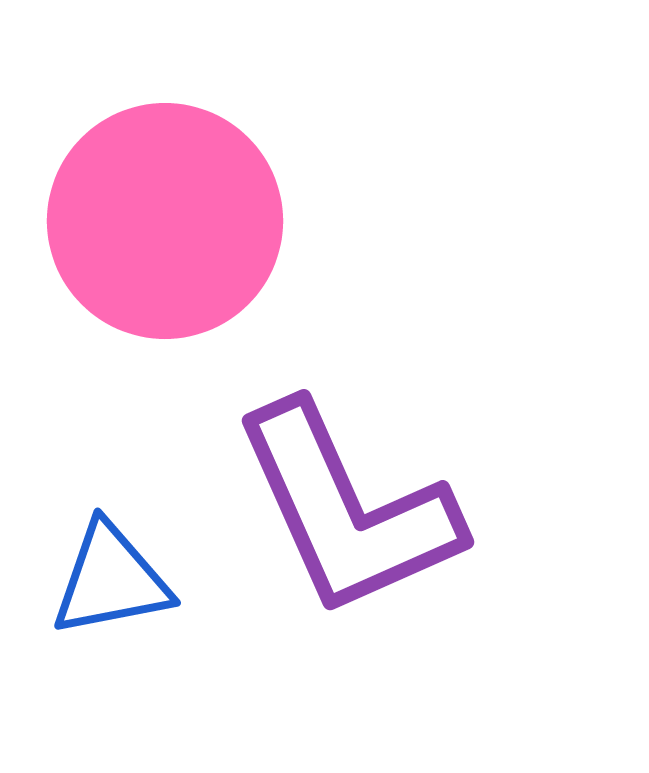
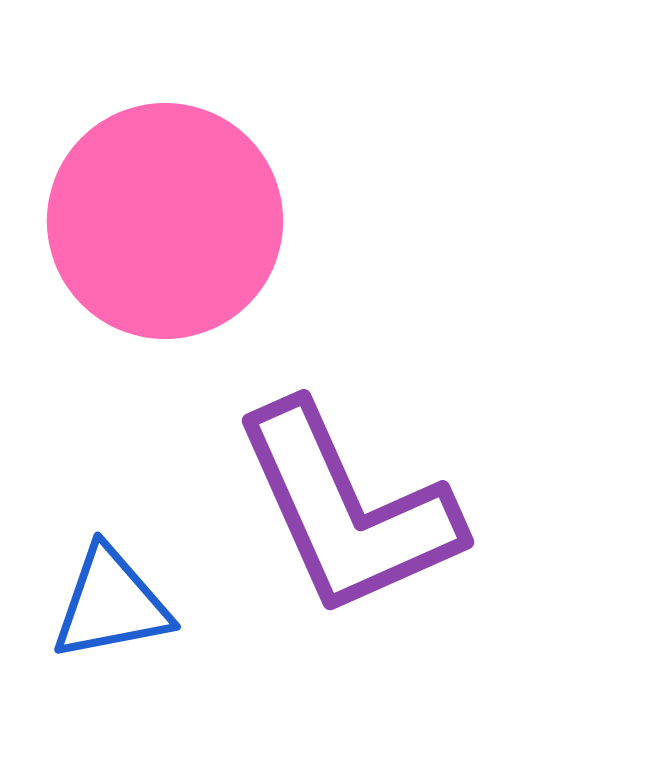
blue triangle: moved 24 px down
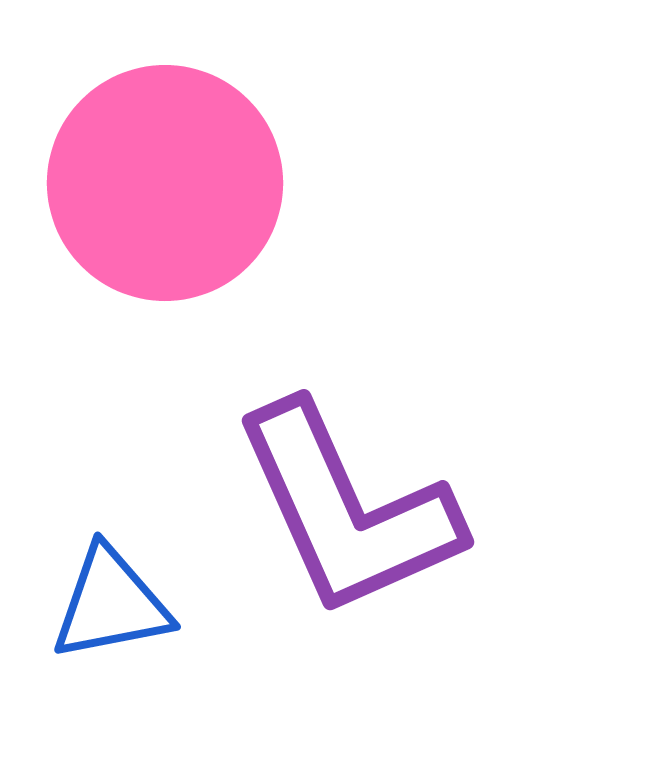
pink circle: moved 38 px up
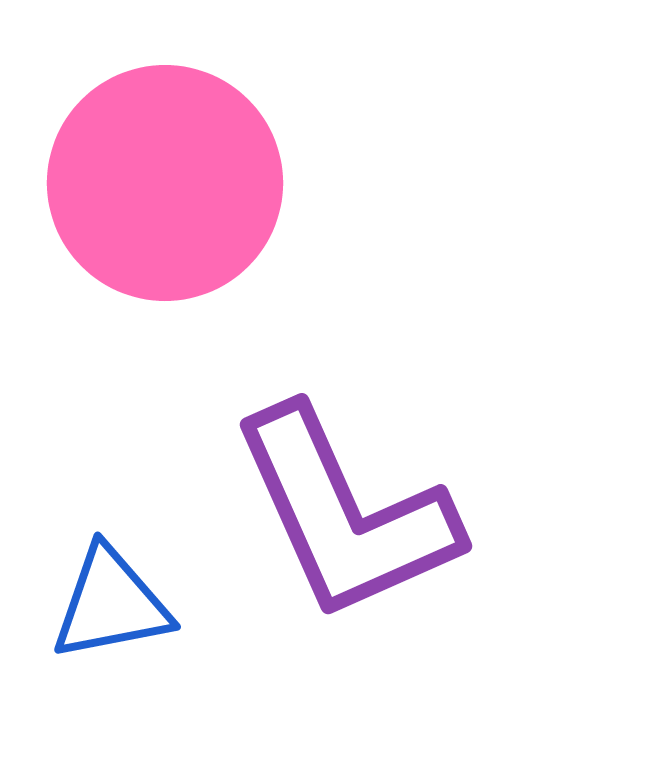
purple L-shape: moved 2 px left, 4 px down
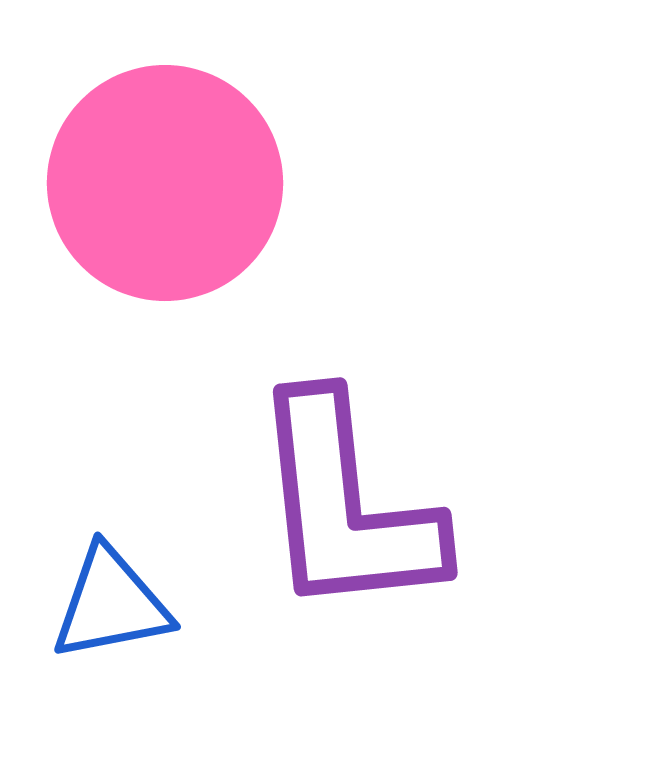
purple L-shape: moved 1 px right, 8 px up; rotated 18 degrees clockwise
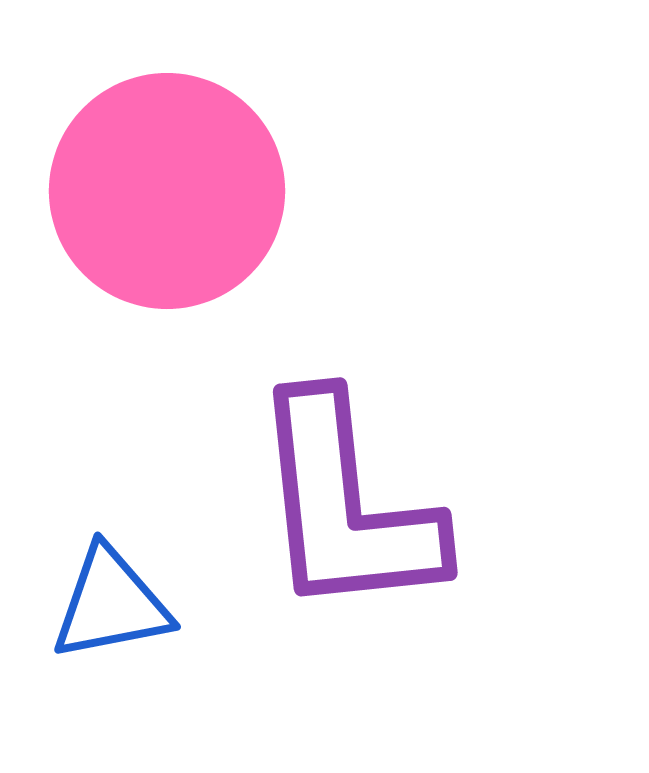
pink circle: moved 2 px right, 8 px down
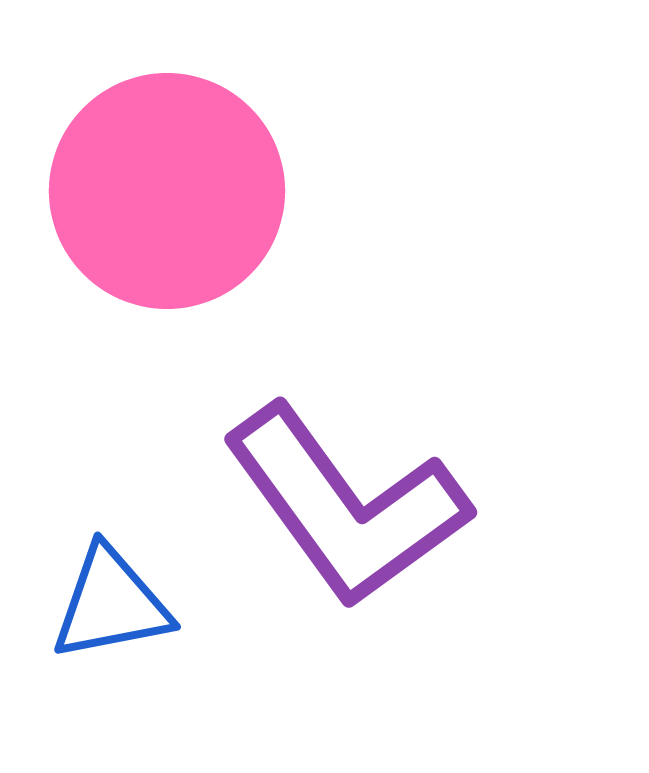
purple L-shape: rotated 30 degrees counterclockwise
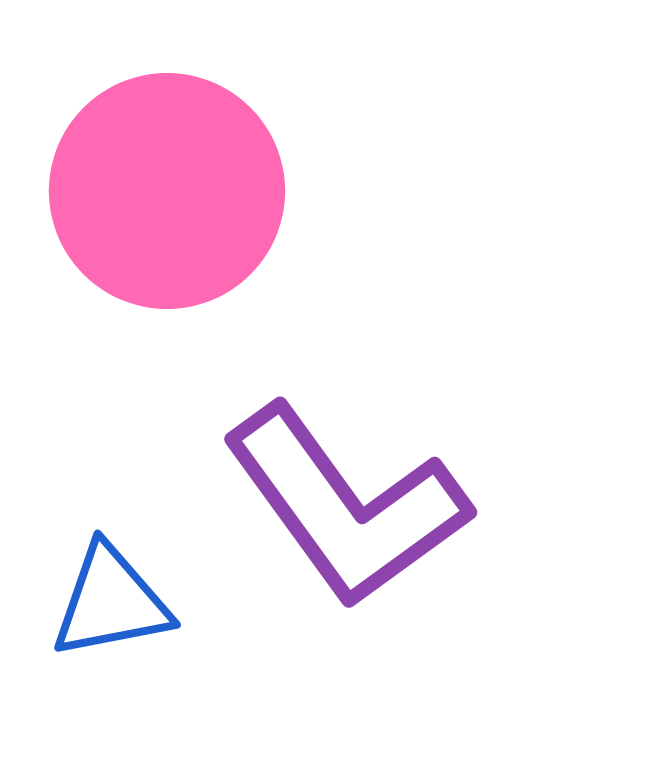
blue triangle: moved 2 px up
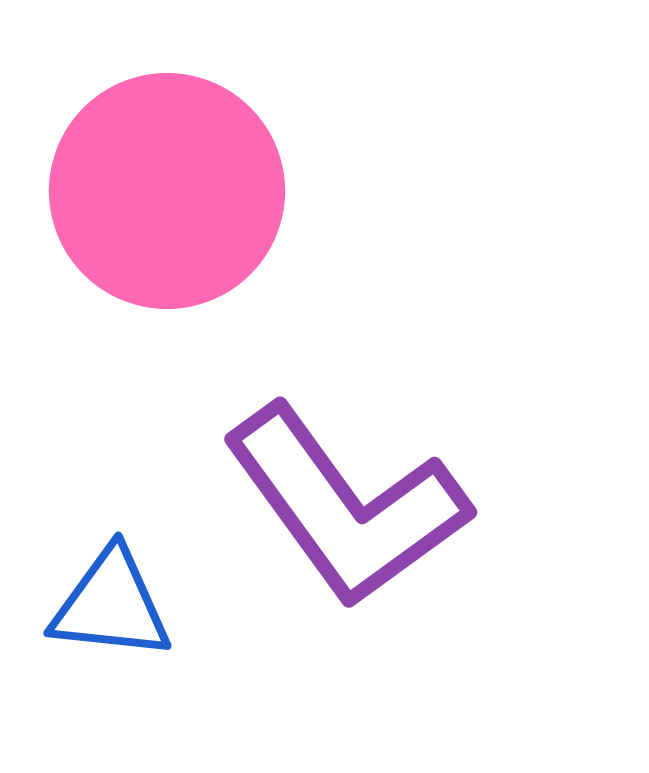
blue triangle: moved 3 px down; rotated 17 degrees clockwise
